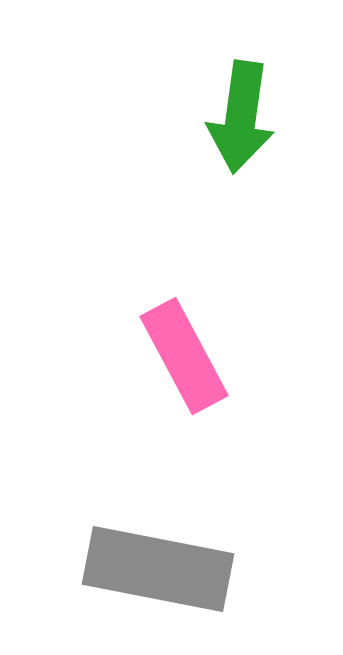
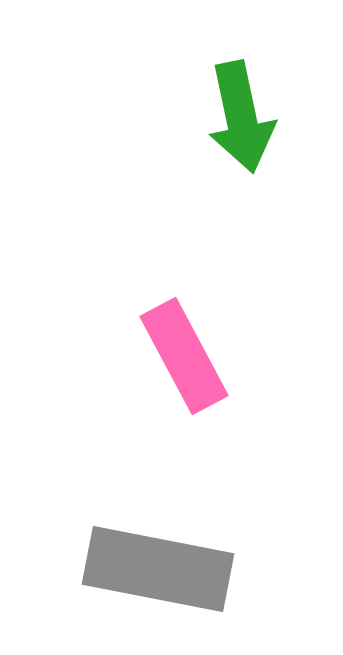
green arrow: rotated 20 degrees counterclockwise
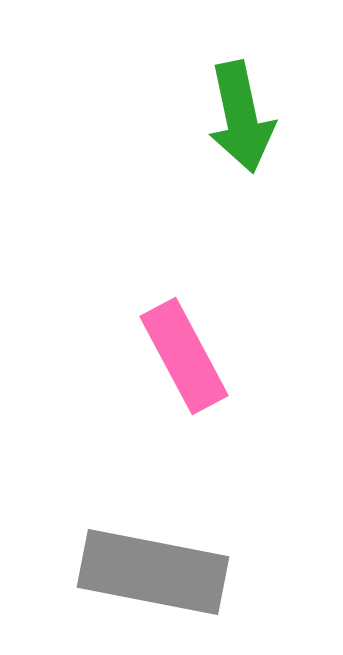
gray rectangle: moved 5 px left, 3 px down
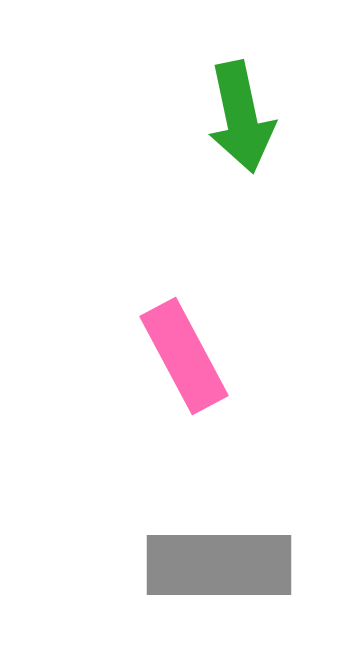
gray rectangle: moved 66 px right, 7 px up; rotated 11 degrees counterclockwise
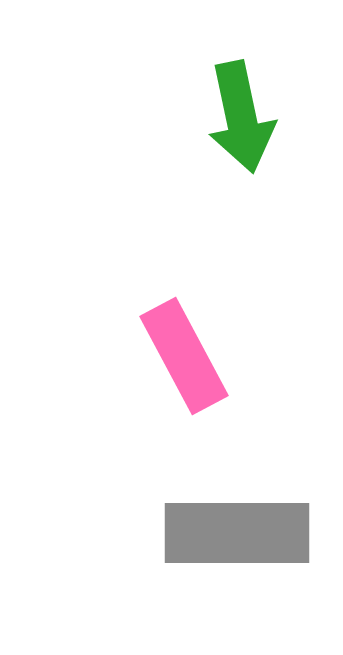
gray rectangle: moved 18 px right, 32 px up
